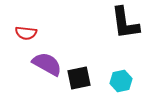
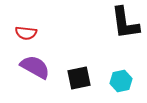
purple semicircle: moved 12 px left, 3 px down
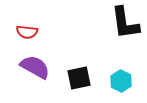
red semicircle: moved 1 px right, 1 px up
cyan hexagon: rotated 20 degrees counterclockwise
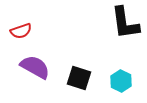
red semicircle: moved 6 px left, 1 px up; rotated 25 degrees counterclockwise
black square: rotated 30 degrees clockwise
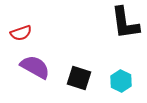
red semicircle: moved 2 px down
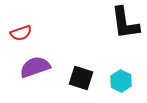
purple semicircle: rotated 48 degrees counterclockwise
black square: moved 2 px right
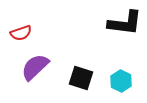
black L-shape: rotated 75 degrees counterclockwise
purple semicircle: rotated 24 degrees counterclockwise
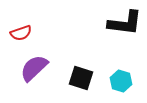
purple semicircle: moved 1 px left, 1 px down
cyan hexagon: rotated 10 degrees counterclockwise
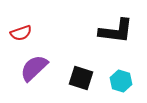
black L-shape: moved 9 px left, 8 px down
